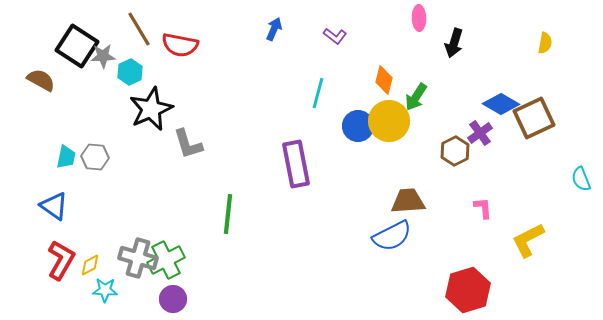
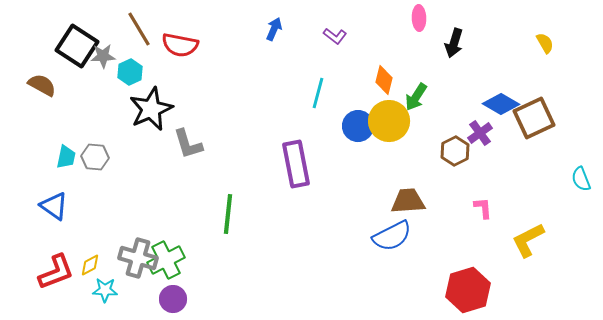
yellow semicircle: rotated 40 degrees counterclockwise
brown semicircle: moved 1 px right, 5 px down
red L-shape: moved 5 px left, 12 px down; rotated 39 degrees clockwise
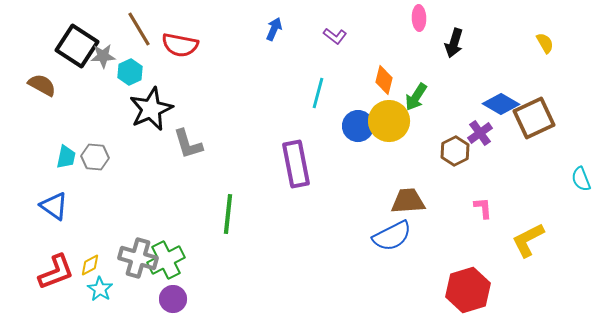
cyan star: moved 5 px left, 1 px up; rotated 30 degrees clockwise
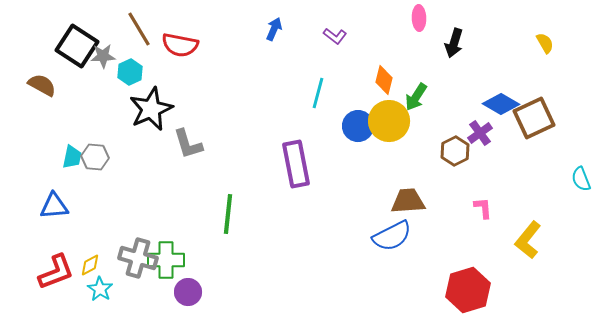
cyan trapezoid: moved 6 px right
blue triangle: rotated 40 degrees counterclockwise
yellow L-shape: rotated 24 degrees counterclockwise
green cross: rotated 27 degrees clockwise
purple circle: moved 15 px right, 7 px up
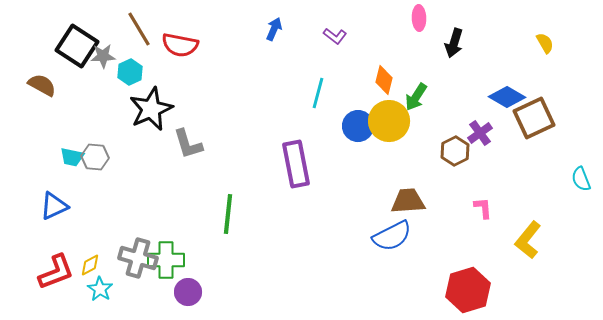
blue diamond: moved 6 px right, 7 px up
cyan trapezoid: rotated 90 degrees clockwise
blue triangle: rotated 20 degrees counterclockwise
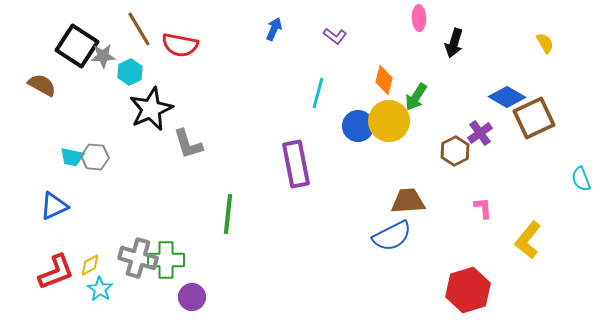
purple circle: moved 4 px right, 5 px down
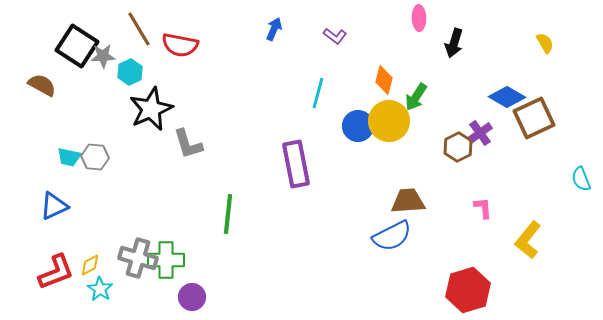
brown hexagon: moved 3 px right, 4 px up
cyan trapezoid: moved 3 px left
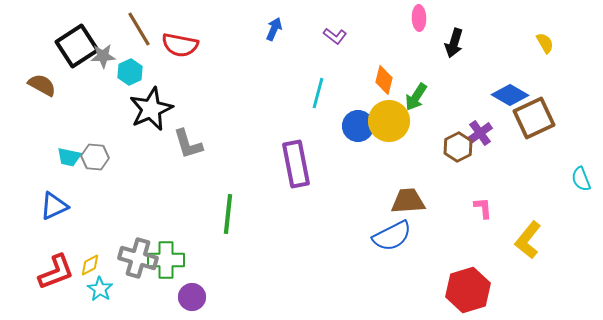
black square: rotated 24 degrees clockwise
blue diamond: moved 3 px right, 2 px up
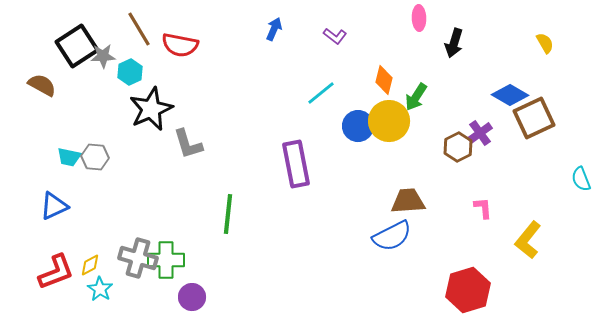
cyan line: moved 3 px right; rotated 36 degrees clockwise
